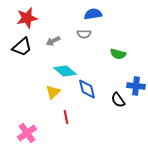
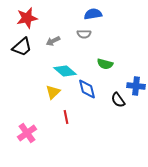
green semicircle: moved 13 px left, 10 px down
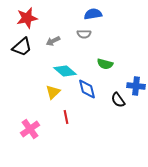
pink cross: moved 3 px right, 4 px up
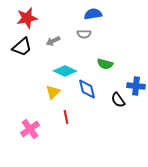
cyan diamond: rotated 15 degrees counterclockwise
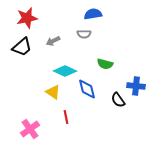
yellow triangle: rotated 42 degrees counterclockwise
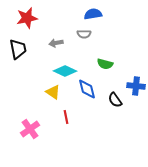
gray arrow: moved 3 px right, 2 px down; rotated 16 degrees clockwise
black trapezoid: moved 4 px left, 2 px down; rotated 60 degrees counterclockwise
black semicircle: moved 3 px left
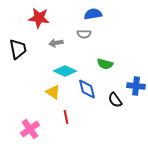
red star: moved 12 px right; rotated 20 degrees clockwise
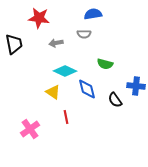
black trapezoid: moved 4 px left, 5 px up
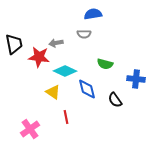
red star: moved 39 px down
blue cross: moved 7 px up
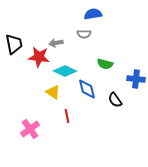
red line: moved 1 px right, 1 px up
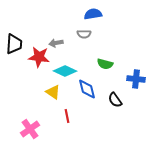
black trapezoid: rotated 15 degrees clockwise
